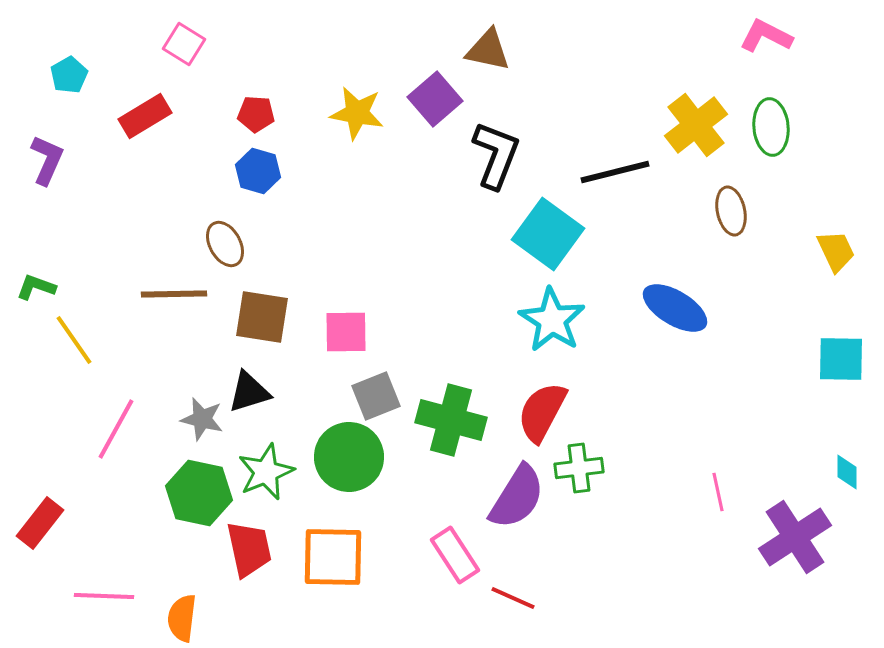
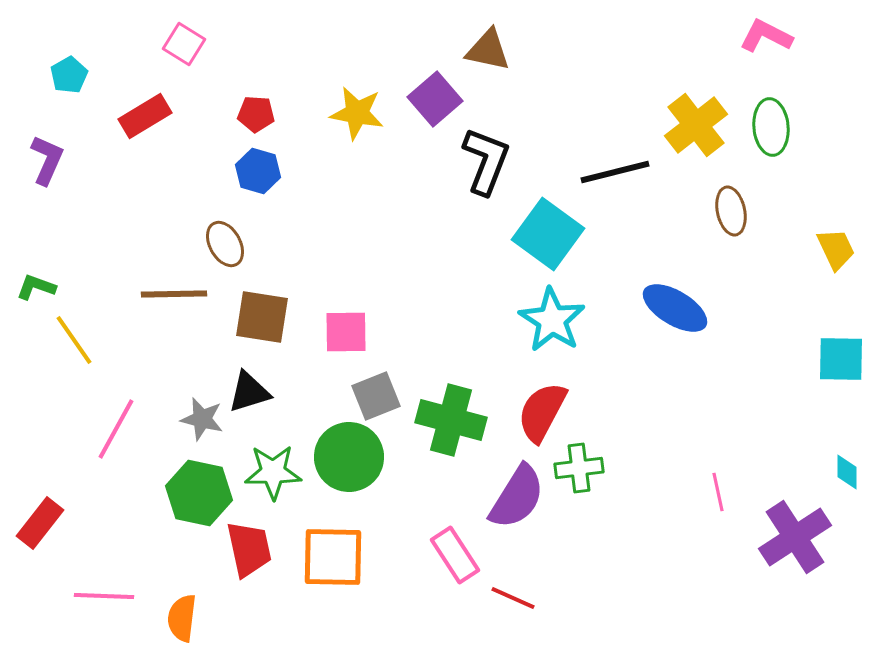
black L-shape at (496, 155): moved 10 px left, 6 px down
yellow trapezoid at (836, 251): moved 2 px up
green star at (266, 472): moved 7 px right; rotated 22 degrees clockwise
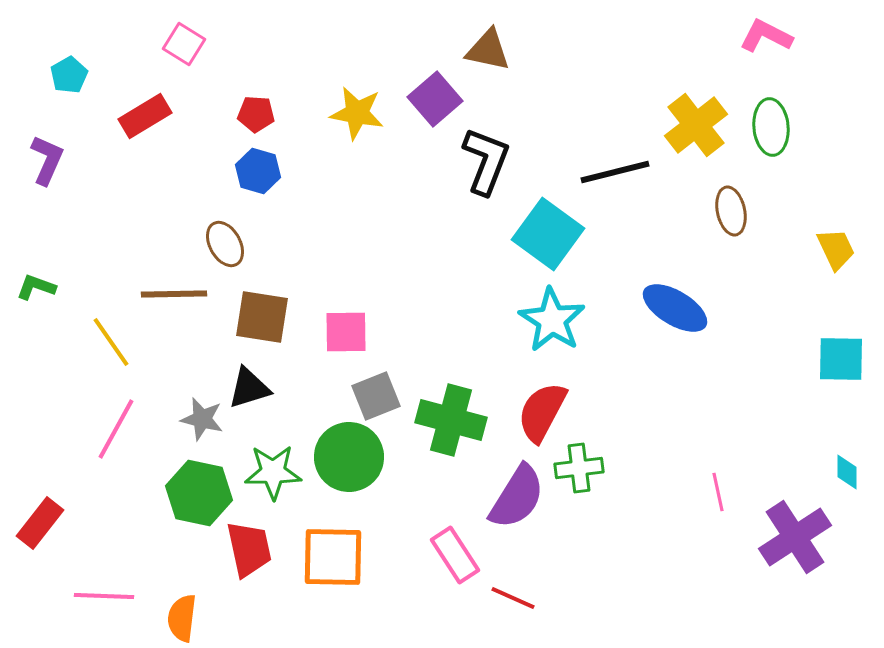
yellow line at (74, 340): moved 37 px right, 2 px down
black triangle at (249, 392): moved 4 px up
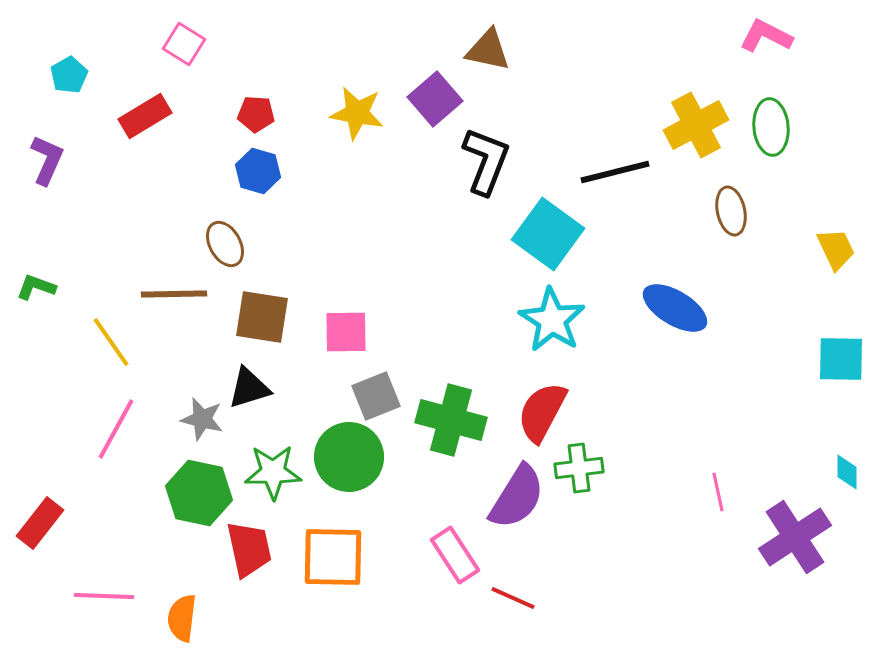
yellow cross at (696, 125): rotated 10 degrees clockwise
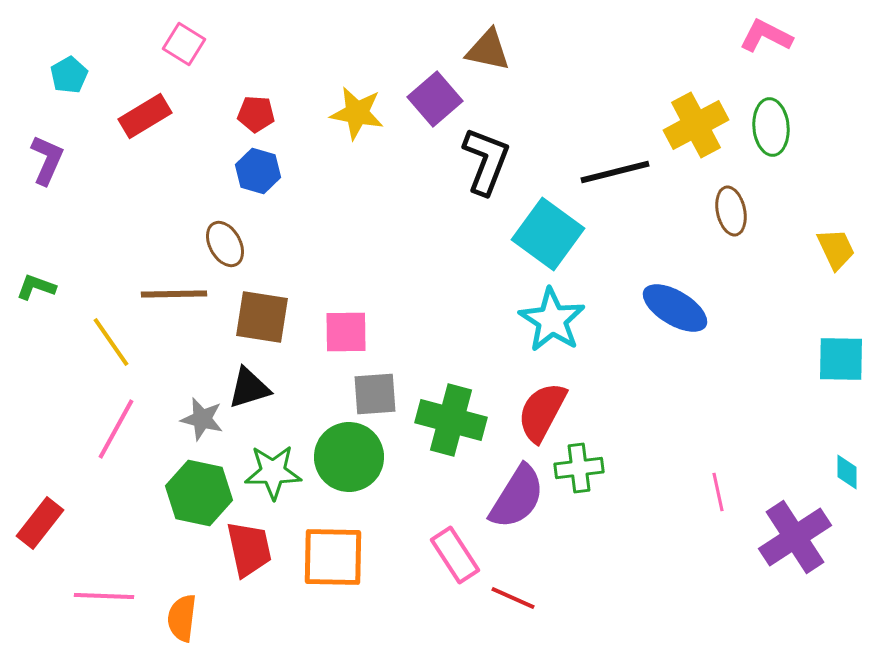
gray square at (376, 396): moved 1 px left, 2 px up; rotated 18 degrees clockwise
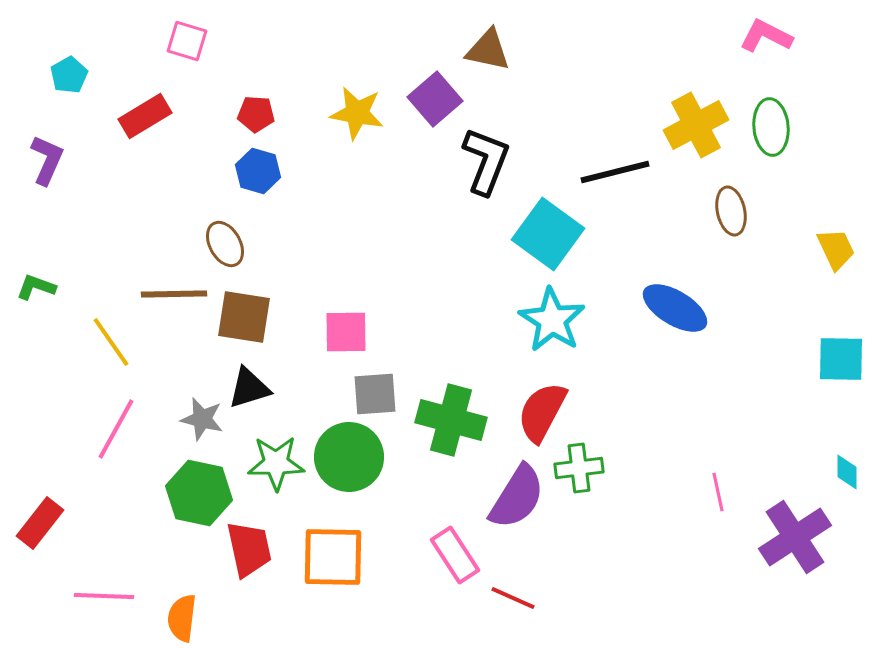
pink square at (184, 44): moved 3 px right, 3 px up; rotated 15 degrees counterclockwise
brown square at (262, 317): moved 18 px left
green star at (273, 472): moved 3 px right, 9 px up
